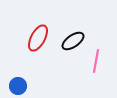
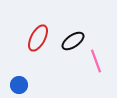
pink line: rotated 30 degrees counterclockwise
blue circle: moved 1 px right, 1 px up
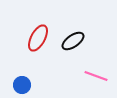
pink line: moved 15 px down; rotated 50 degrees counterclockwise
blue circle: moved 3 px right
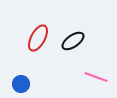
pink line: moved 1 px down
blue circle: moved 1 px left, 1 px up
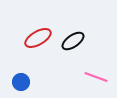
red ellipse: rotated 32 degrees clockwise
blue circle: moved 2 px up
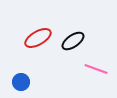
pink line: moved 8 px up
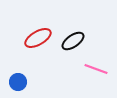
blue circle: moved 3 px left
